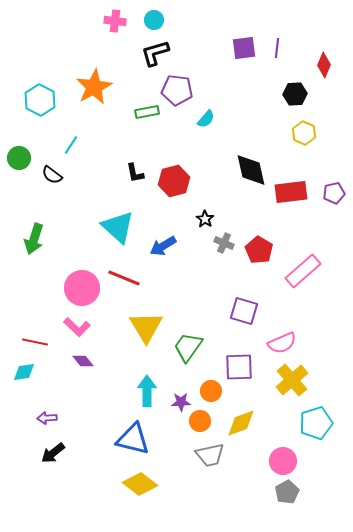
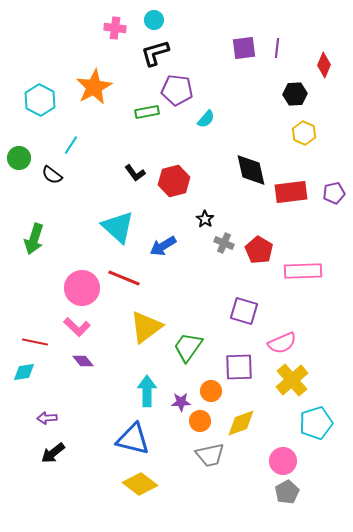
pink cross at (115, 21): moved 7 px down
black L-shape at (135, 173): rotated 25 degrees counterclockwise
pink rectangle at (303, 271): rotated 39 degrees clockwise
yellow triangle at (146, 327): rotated 24 degrees clockwise
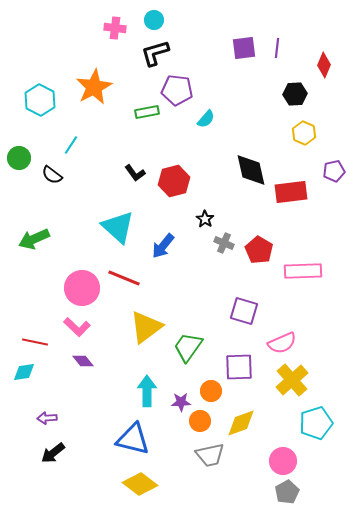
purple pentagon at (334, 193): moved 22 px up
green arrow at (34, 239): rotated 48 degrees clockwise
blue arrow at (163, 246): rotated 20 degrees counterclockwise
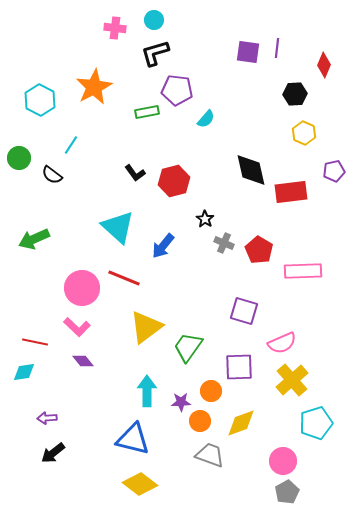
purple square at (244, 48): moved 4 px right, 4 px down; rotated 15 degrees clockwise
gray trapezoid at (210, 455): rotated 148 degrees counterclockwise
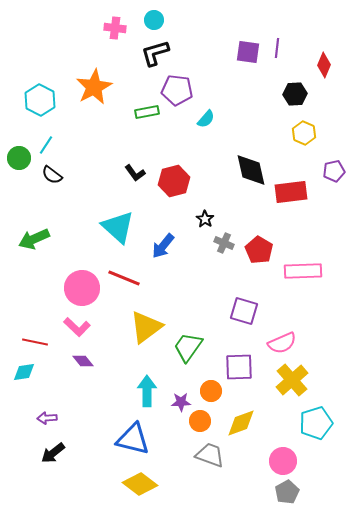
cyan line at (71, 145): moved 25 px left
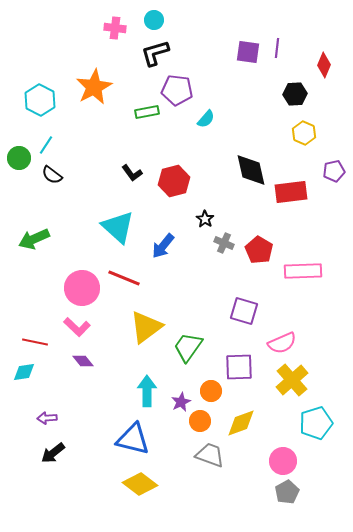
black L-shape at (135, 173): moved 3 px left
purple star at (181, 402): rotated 24 degrees counterclockwise
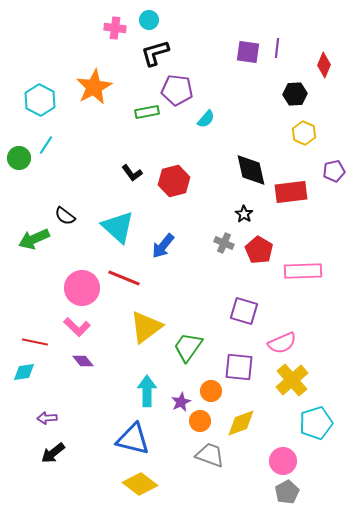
cyan circle at (154, 20): moved 5 px left
black semicircle at (52, 175): moved 13 px right, 41 px down
black star at (205, 219): moved 39 px right, 5 px up
purple square at (239, 367): rotated 8 degrees clockwise
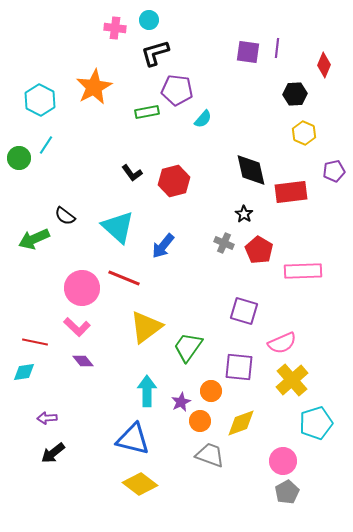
cyan semicircle at (206, 119): moved 3 px left
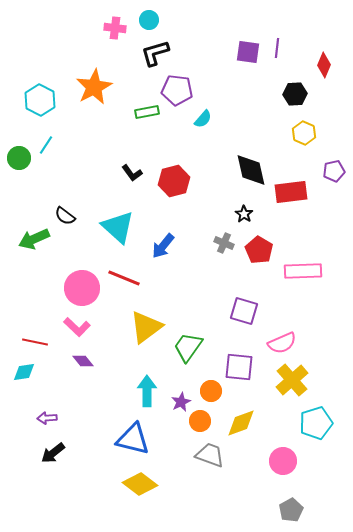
gray pentagon at (287, 492): moved 4 px right, 18 px down
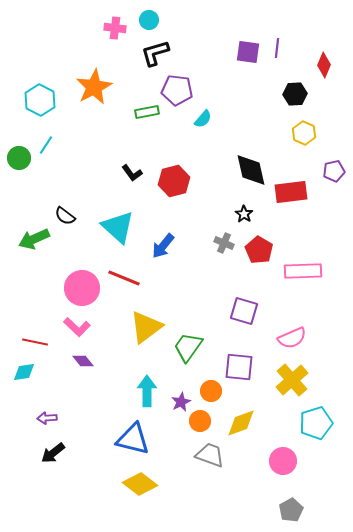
pink semicircle at (282, 343): moved 10 px right, 5 px up
